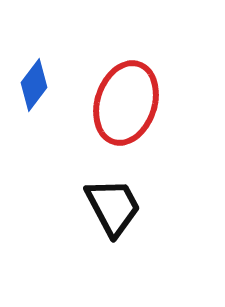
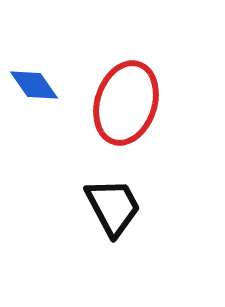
blue diamond: rotated 72 degrees counterclockwise
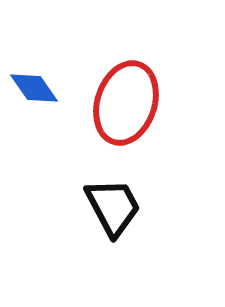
blue diamond: moved 3 px down
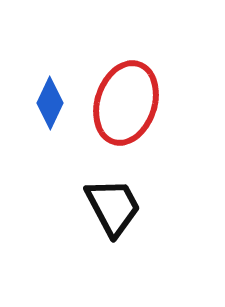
blue diamond: moved 16 px right, 15 px down; rotated 60 degrees clockwise
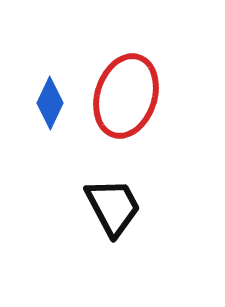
red ellipse: moved 7 px up
